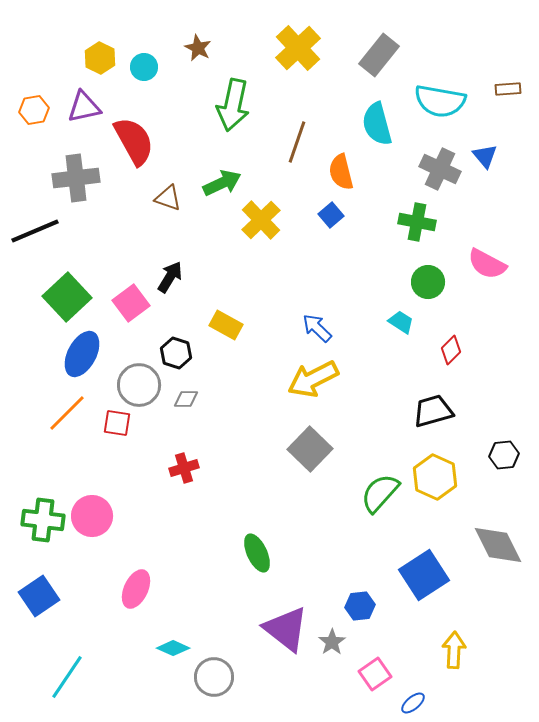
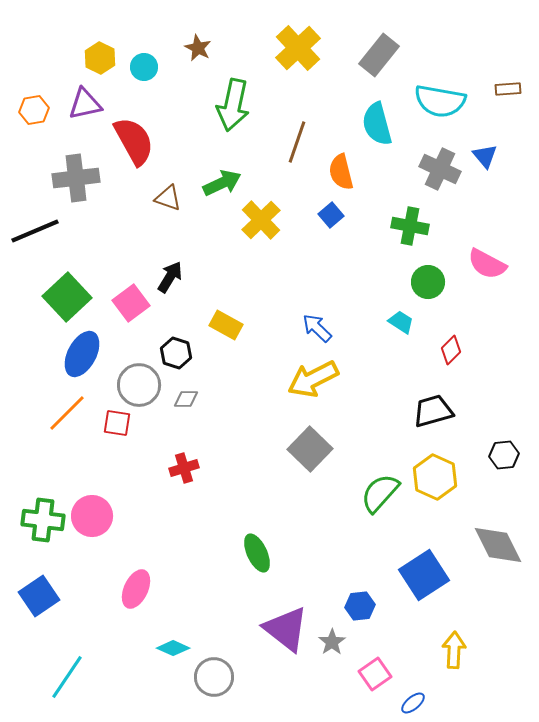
purple triangle at (84, 107): moved 1 px right, 3 px up
green cross at (417, 222): moved 7 px left, 4 px down
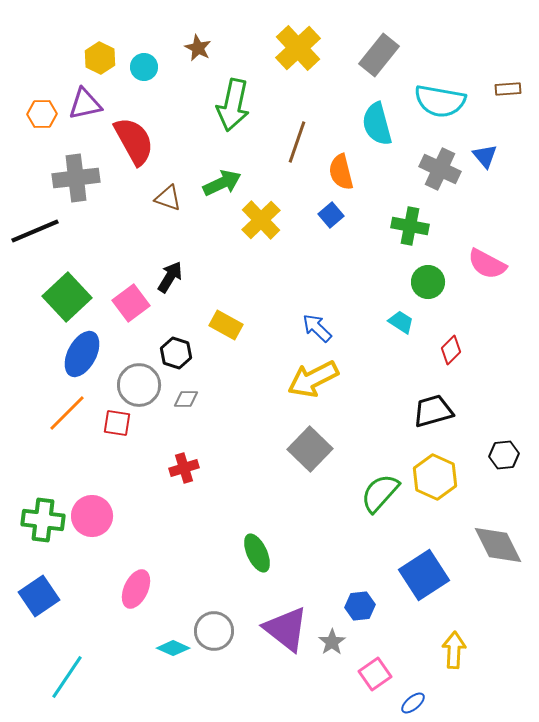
orange hexagon at (34, 110): moved 8 px right, 4 px down; rotated 8 degrees clockwise
gray circle at (214, 677): moved 46 px up
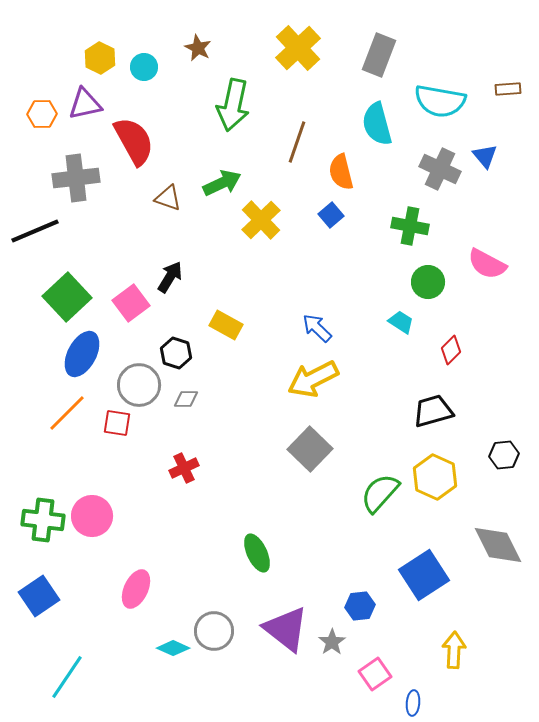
gray rectangle at (379, 55): rotated 18 degrees counterclockwise
red cross at (184, 468): rotated 8 degrees counterclockwise
blue ellipse at (413, 703): rotated 45 degrees counterclockwise
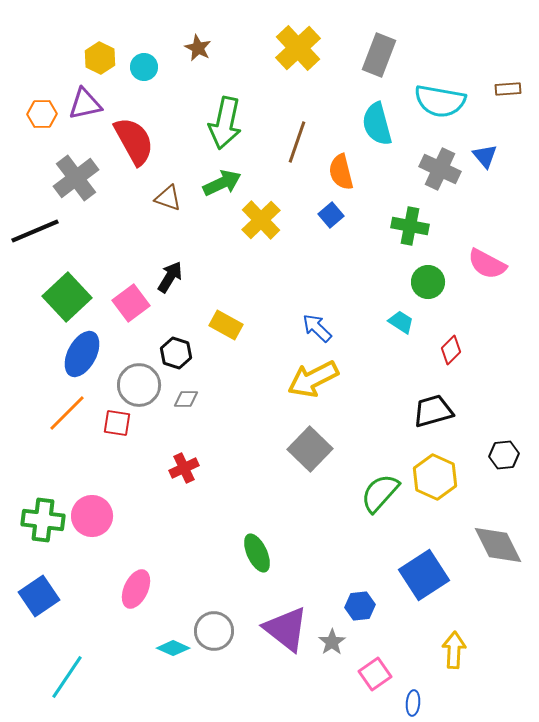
green arrow at (233, 105): moved 8 px left, 18 px down
gray cross at (76, 178): rotated 30 degrees counterclockwise
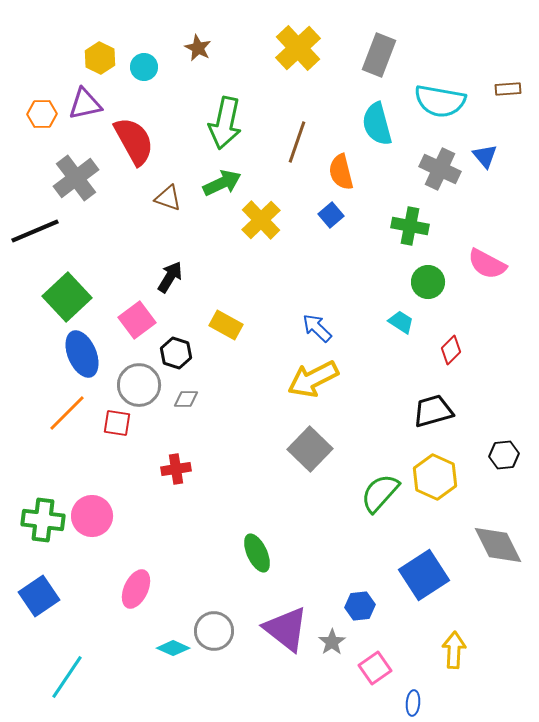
pink square at (131, 303): moved 6 px right, 17 px down
blue ellipse at (82, 354): rotated 51 degrees counterclockwise
red cross at (184, 468): moved 8 px left, 1 px down; rotated 16 degrees clockwise
pink square at (375, 674): moved 6 px up
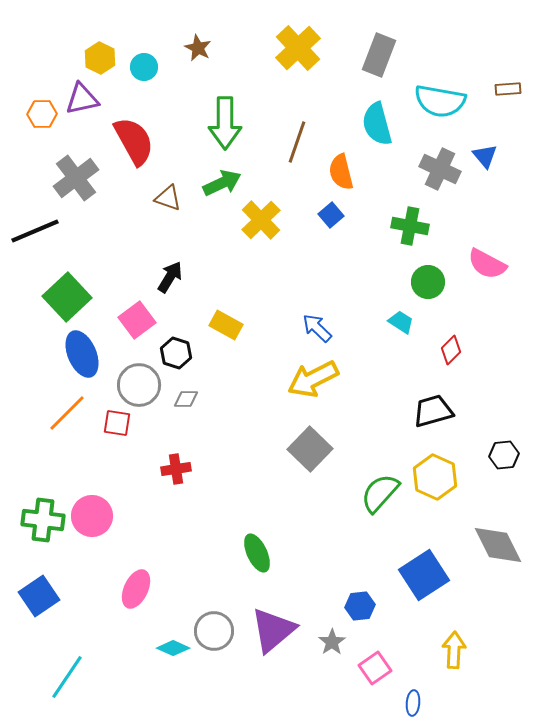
purple triangle at (85, 104): moved 3 px left, 5 px up
green arrow at (225, 123): rotated 12 degrees counterclockwise
purple triangle at (286, 629): moved 13 px left, 1 px down; rotated 42 degrees clockwise
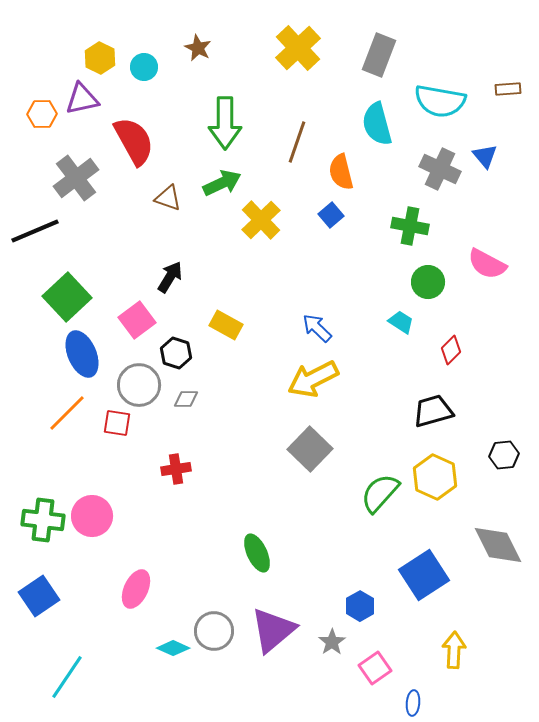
blue hexagon at (360, 606): rotated 24 degrees counterclockwise
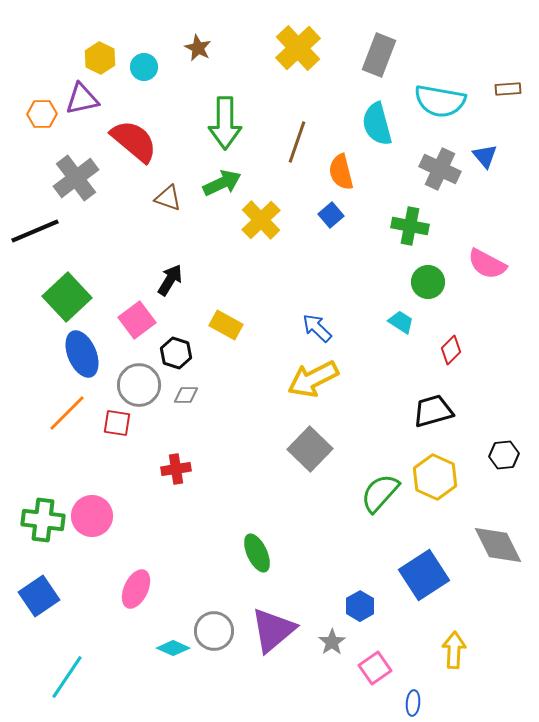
red semicircle at (134, 141): rotated 21 degrees counterclockwise
black arrow at (170, 277): moved 3 px down
gray diamond at (186, 399): moved 4 px up
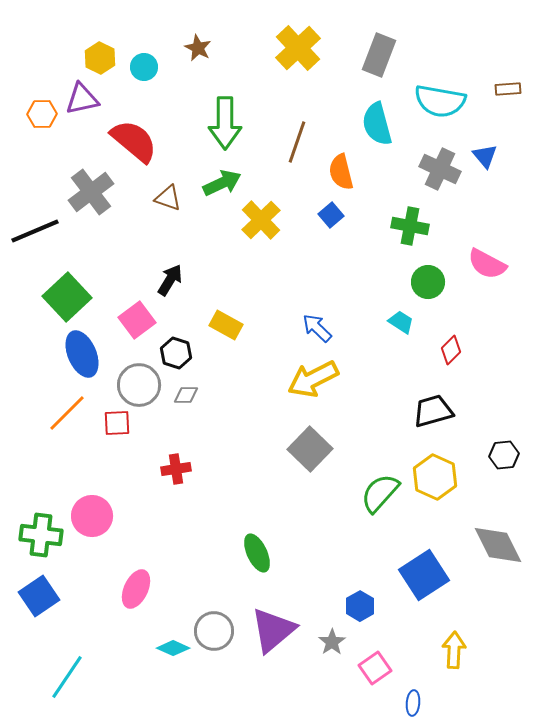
gray cross at (76, 178): moved 15 px right, 14 px down
red square at (117, 423): rotated 12 degrees counterclockwise
green cross at (43, 520): moved 2 px left, 15 px down
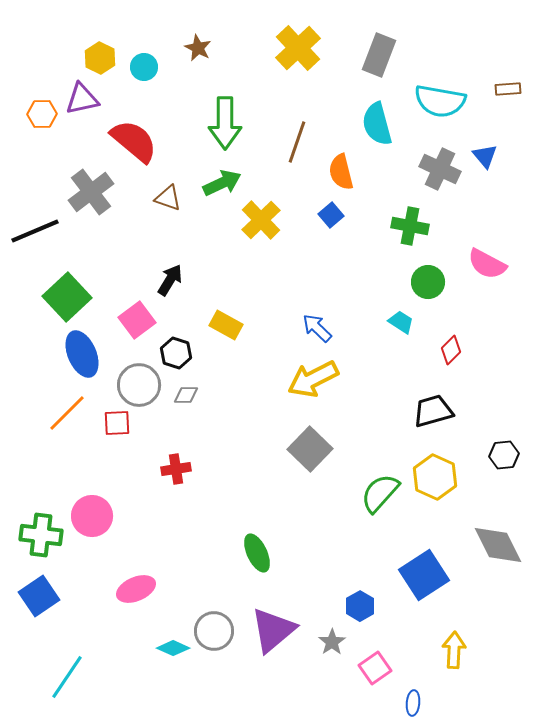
pink ellipse at (136, 589): rotated 42 degrees clockwise
